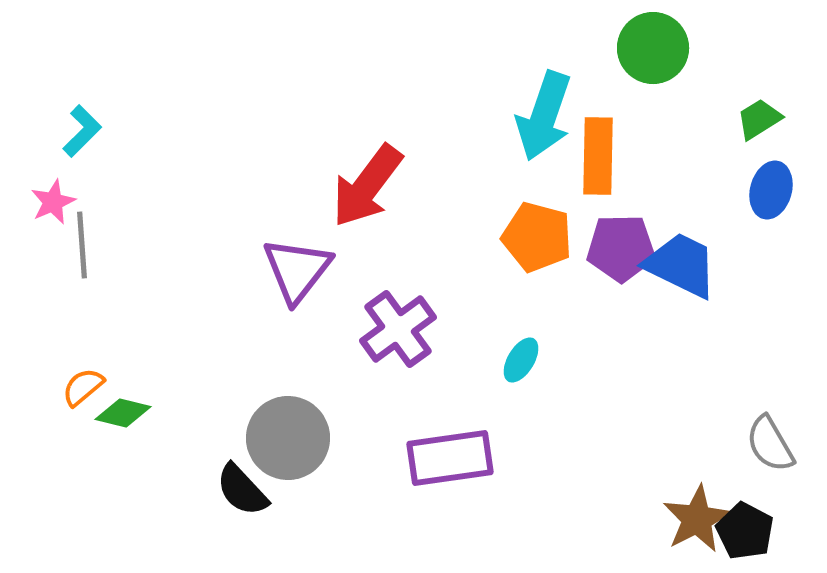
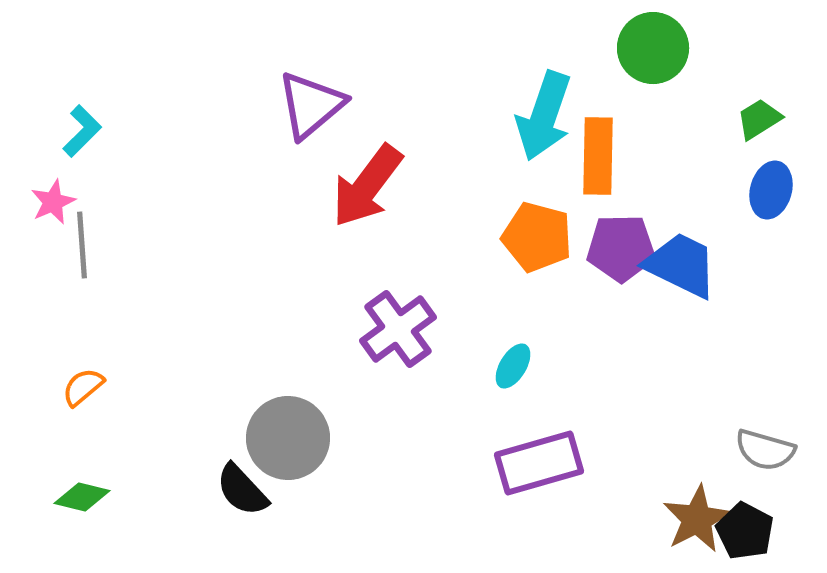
purple triangle: moved 14 px right, 165 px up; rotated 12 degrees clockwise
cyan ellipse: moved 8 px left, 6 px down
green diamond: moved 41 px left, 84 px down
gray semicircle: moved 5 px left, 6 px down; rotated 44 degrees counterclockwise
purple rectangle: moved 89 px right, 5 px down; rotated 8 degrees counterclockwise
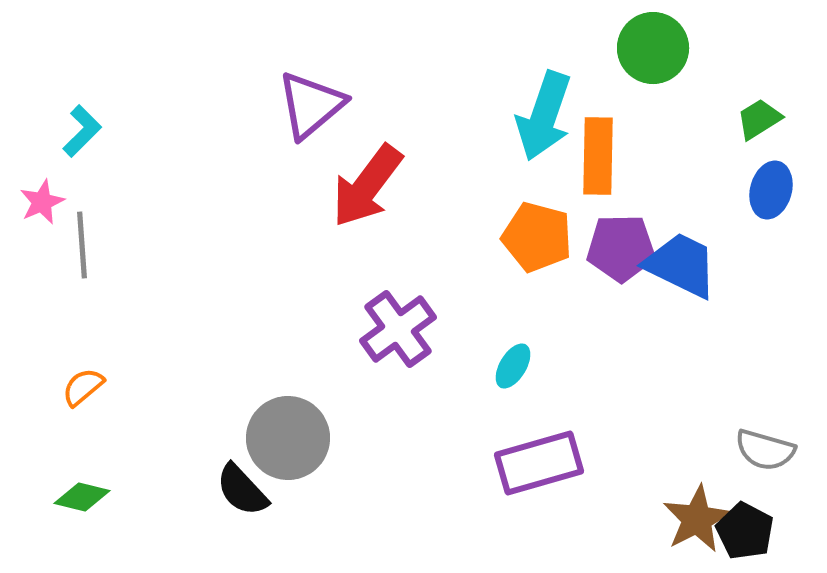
pink star: moved 11 px left
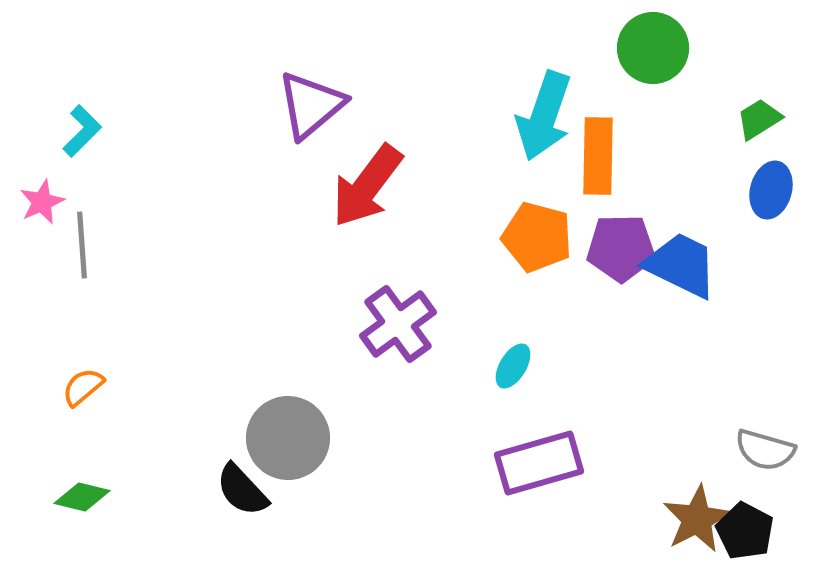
purple cross: moved 5 px up
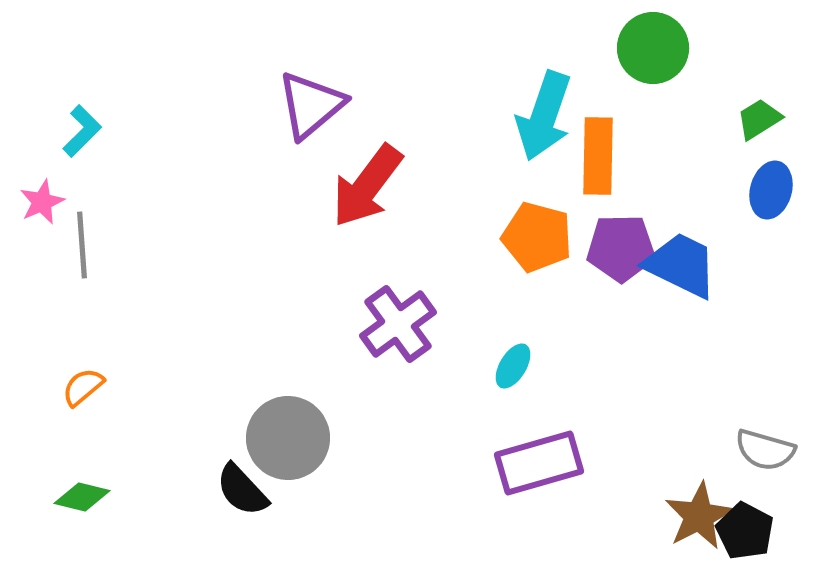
brown star: moved 2 px right, 3 px up
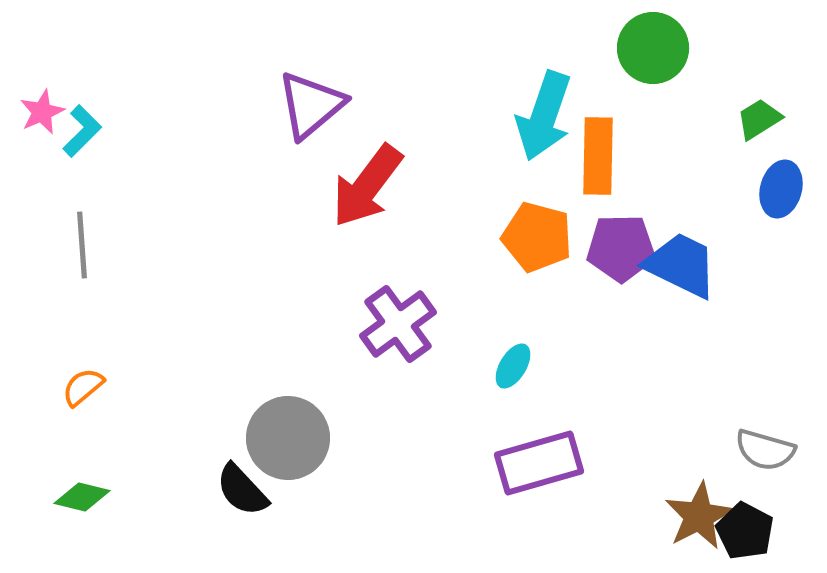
blue ellipse: moved 10 px right, 1 px up
pink star: moved 90 px up
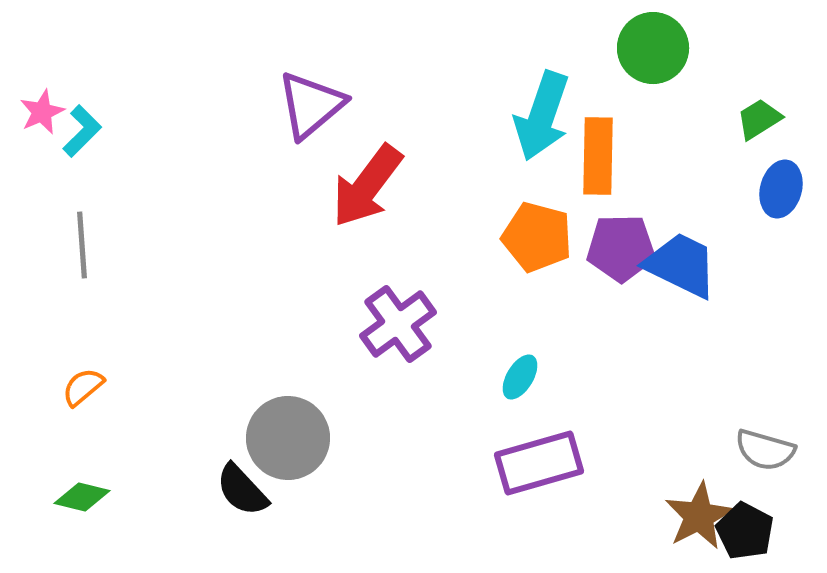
cyan arrow: moved 2 px left
cyan ellipse: moved 7 px right, 11 px down
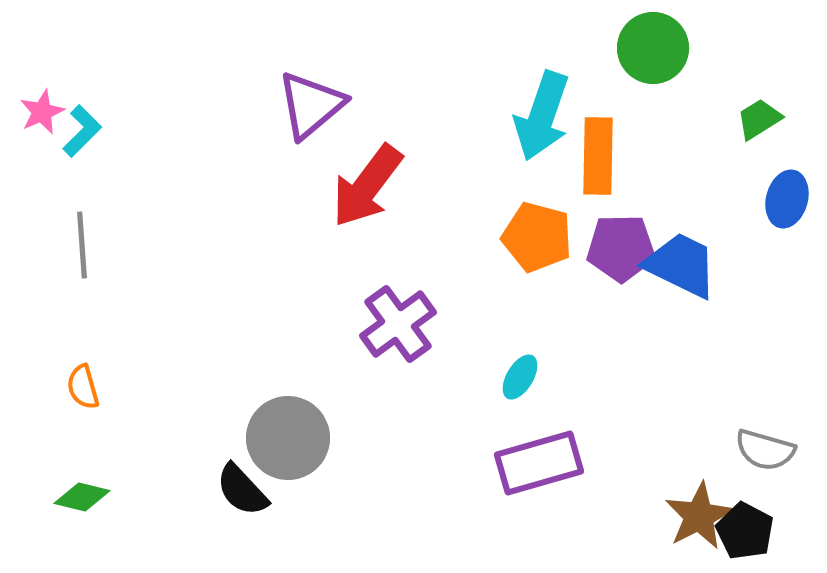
blue ellipse: moved 6 px right, 10 px down
orange semicircle: rotated 66 degrees counterclockwise
